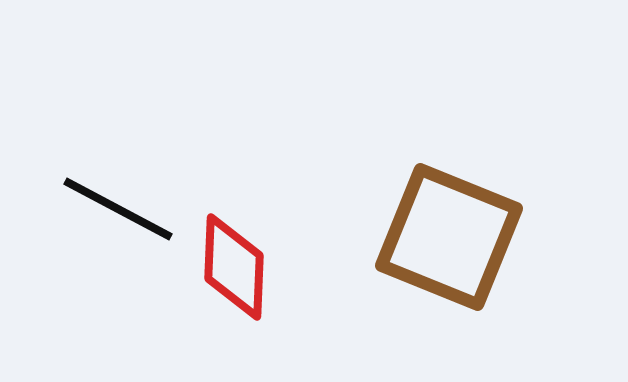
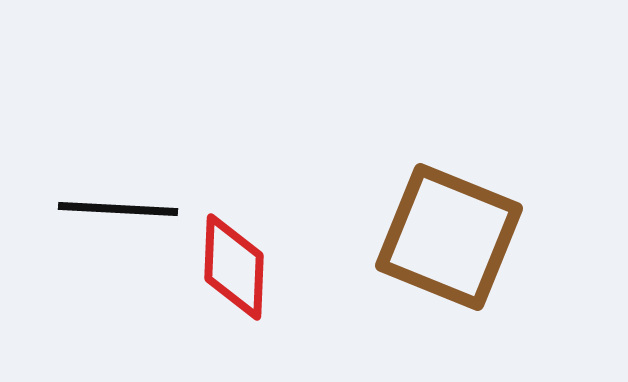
black line: rotated 25 degrees counterclockwise
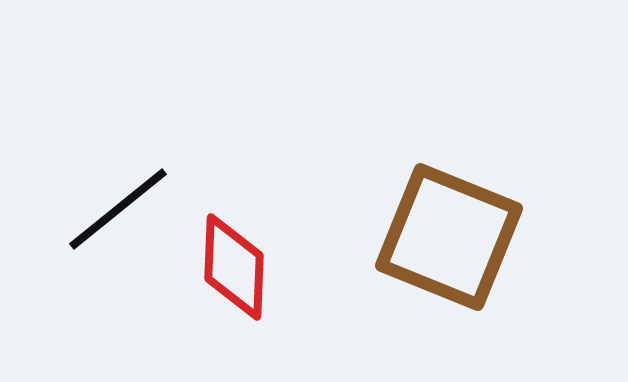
black line: rotated 42 degrees counterclockwise
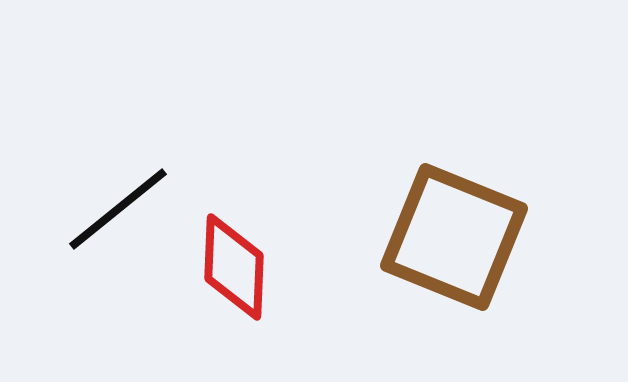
brown square: moved 5 px right
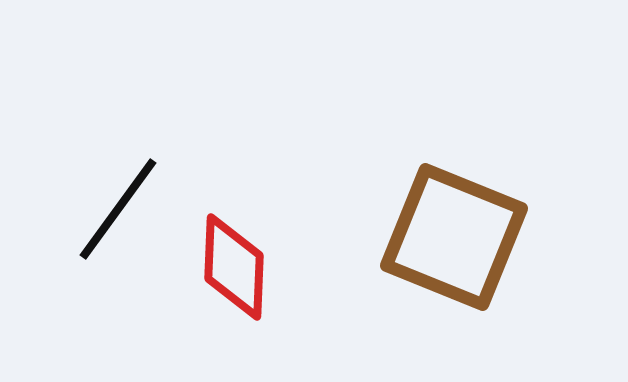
black line: rotated 15 degrees counterclockwise
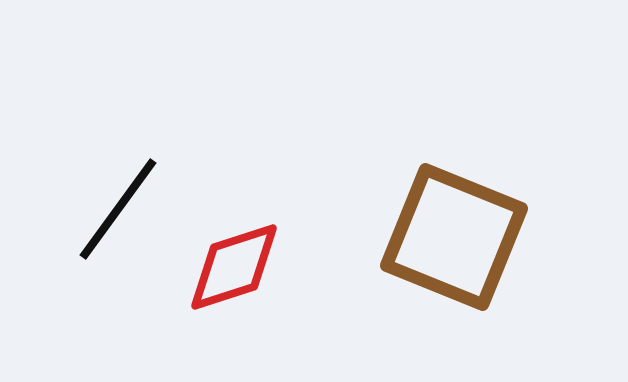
red diamond: rotated 70 degrees clockwise
